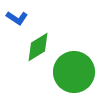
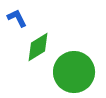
blue L-shape: rotated 150 degrees counterclockwise
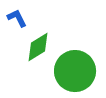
green circle: moved 1 px right, 1 px up
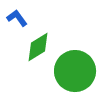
blue L-shape: rotated 10 degrees counterclockwise
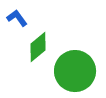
green diamond: rotated 8 degrees counterclockwise
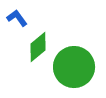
green circle: moved 1 px left, 4 px up
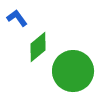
green circle: moved 1 px left, 4 px down
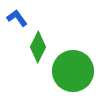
green diamond: rotated 24 degrees counterclockwise
